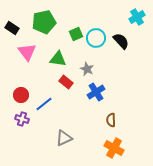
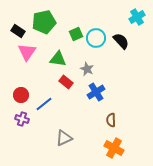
black rectangle: moved 6 px right, 3 px down
pink triangle: rotated 12 degrees clockwise
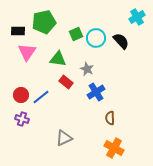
black rectangle: rotated 32 degrees counterclockwise
blue line: moved 3 px left, 7 px up
brown semicircle: moved 1 px left, 2 px up
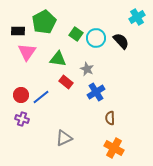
green pentagon: rotated 15 degrees counterclockwise
green square: rotated 32 degrees counterclockwise
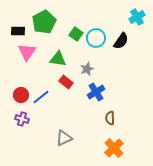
black semicircle: rotated 78 degrees clockwise
gray star: rotated 24 degrees clockwise
orange cross: rotated 18 degrees clockwise
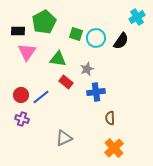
green square: rotated 16 degrees counterclockwise
blue cross: rotated 24 degrees clockwise
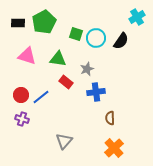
black rectangle: moved 8 px up
pink triangle: moved 4 px down; rotated 48 degrees counterclockwise
gray triangle: moved 3 px down; rotated 24 degrees counterclockwise
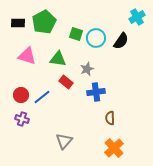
blue line: moved 1 px right
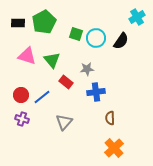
green triangle: moved 6 px left, 1 px down; rotated 42 degrees clockwise
gray star: rotated 16 degrees clockwise
gray triangle: moved 19 px up
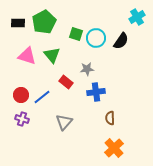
green triangle: moved 5 px up
